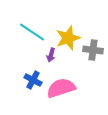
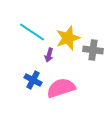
purple arrow: moved 2 px left
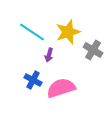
yellow star: moved 6 px up
gray cross: rotated 24 degrees clockwise
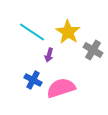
yellow star: rotated 20 degrees counterclockwise
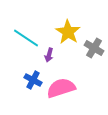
cyan line: moved 6 px left, 6 px down
gray cross: moved 1 px right, 2 px up
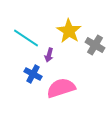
yellow star: moved 1 px right, 1 px up
gray cross: moved 1 px right, 3 px up
blue cross: moved 6 px up
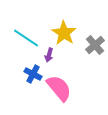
yellow star: moved 5 px left, 2 px down
gray cross: rotated 18 degrees clockwise
pink semicircle: moved 2 px left; rotated 68 degrees clockwise
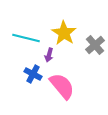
cyan line: rotated 20 degrees counterclockwise
pink semicircle: moved 3 px right, 2 px up
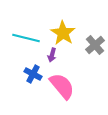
yellow star: moved 1 px left
purple arrow: moved 3 px right
